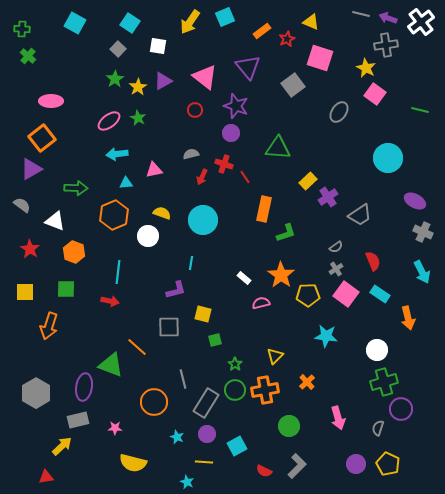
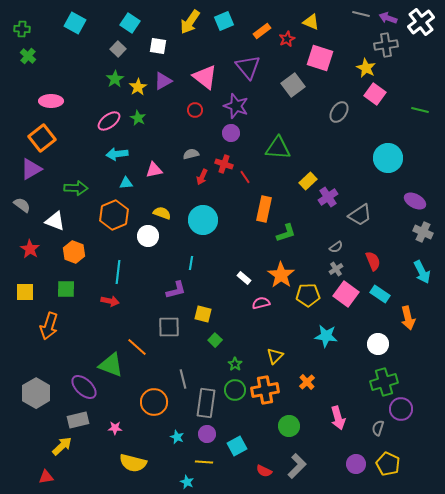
cyan square at (225, 17): moved 1 px left, 4 px down
green square at (215, 340): rotated 32 degrees counterclockwise
white circle at (377, 350): moved 1 px right, 6 px up
purple ellipse at (84, 387): rotated 56 degrees counterclockwise
gray rectangle at (206, 403): rotated 24 degrees counterclockwise
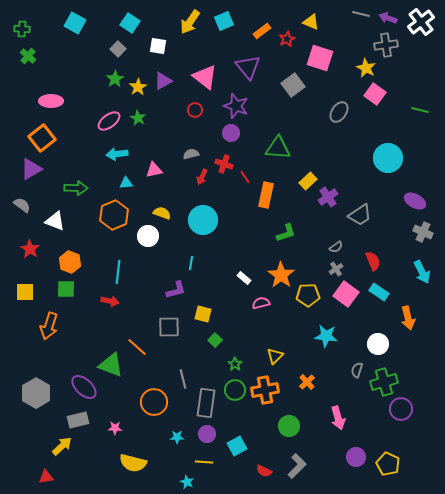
orange rectangle at (264, 209): moved 2 px right, 14 px up
orange hexagon at (74, 252): moved 4 px left, 10 px down
cyan rectangle at (380, 294): moved 1 px left, 2 px up
gray semicircle at (378, 428): moved 21 px left, 58 px up
cyan star at (177, 437): rotated 24 degrees counterclockwise
purple circle at (356, 464): moved 7 px up
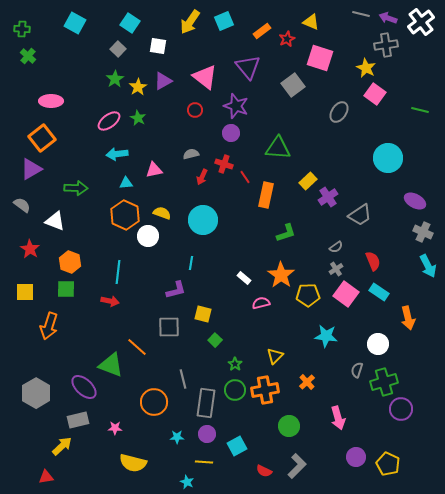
orange hexagon at (114, 215): moved 11 px right; rotated 12 degrees counterclockwise
cyan arrow at (422, 272): moved 6 px right, 6 px up
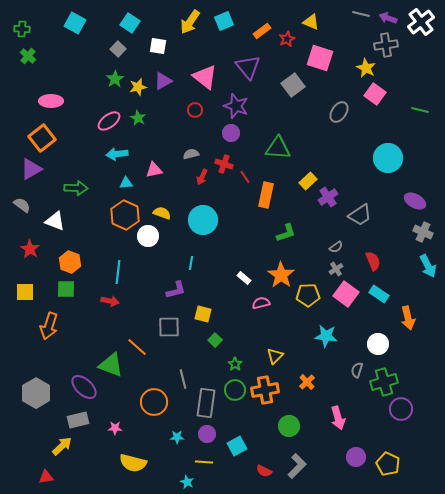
yellow star at (138, 87): rotated 18 degrees clockwise
cyan rectangle at (379, 292): moved 2 px down
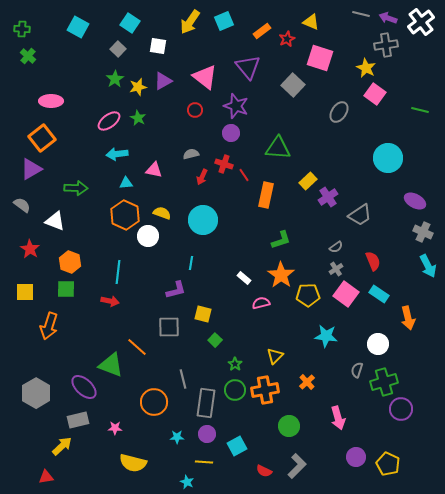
cyan square at (75, 23): moved 3 px right, 4 px down
gray square at (293, 85): rotated 10 degrees counterclockwise
pink triangle at (154, 170): rotated 24 degrees clockwise
red line at (245, 177): moved 1 px left, 2 px up
green L-shape at (286, 233): moved 5 px left, 7 px down
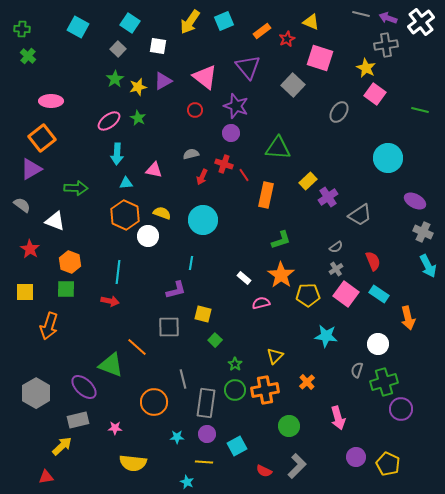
cyan arrow at (117, 154): rotated 80 degrees counterclockwise
yellow semicircle at (133, 463): rotated 8 degrees counterclockwise
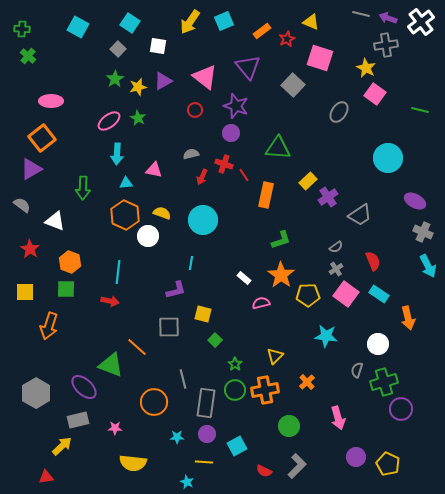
green arrow at (76, 188): moved 7 px right; rotated 90 degrees clockwise
